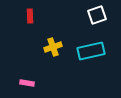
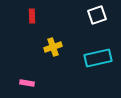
red rectangle: moved 2 px right
cyan rectangle: moved 7 px right, 7 px down
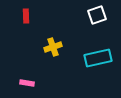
red rectangle: moved 6 px left
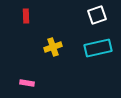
cyan rectangle: moved 10 px up
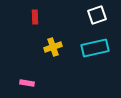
red rectangle: moved 9 px right, 1 px down
cyan rectangle: moved 3 px left
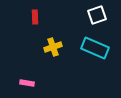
cyan rectangle: rotated 36 degrees clockwise
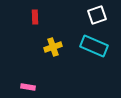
cyan rectangle: moved 1 px left, 2 px up
pink rectangle: moved 1 px right, 4 px down
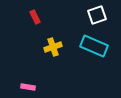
red rectangle: rotated 24 degrees counterclockwise
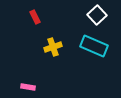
white square: rotated 24 degrees counterclockwise
